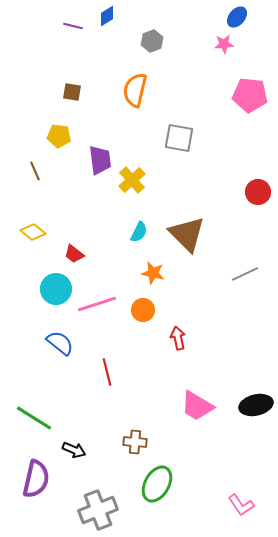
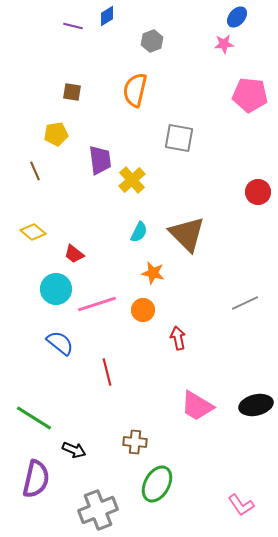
yellow pentagon: moved 3 px left, 2 px up; rotated 15 degrees counterclockwise
gray line: moved 29 px down
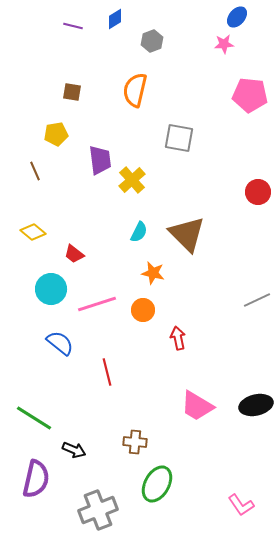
blue diamond: moved 8 px right, 3 px down
cyan circle: moved 5 px left
gray line: moved 12 px right, 3 px up
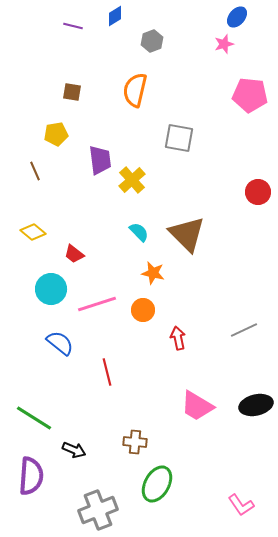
blue diamond: moved 3 px up
pink star: rotated 12 degrees counterclockwise
cyan semicircle: rotated 70 degrees counterclockwise
gray line: moved 13 px left, 30 px down
purple semicircle: moved 5 px left, 3 px up; rotated 9 degrees counterclockwise
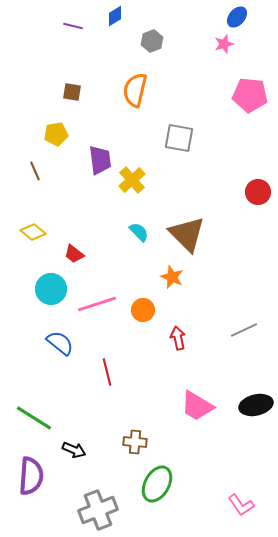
orange star: moved 19 px right, 4 px down; rotated 10 degrees clockwise
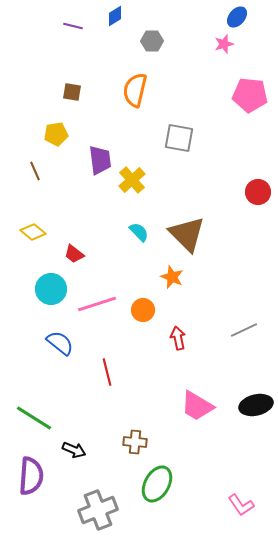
gray hexagon: rotated 20 degrees clockwise
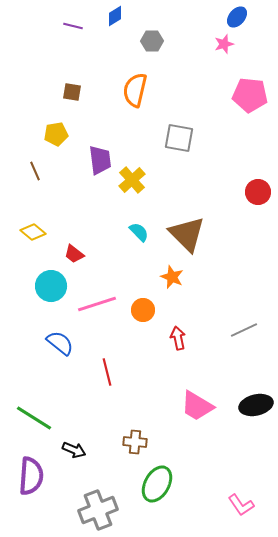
cyan circle: moved 3 px up
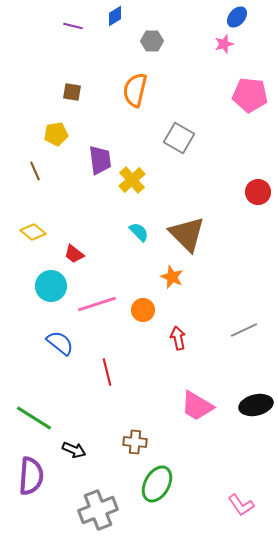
gray square: rotated 20 degrees clockwise
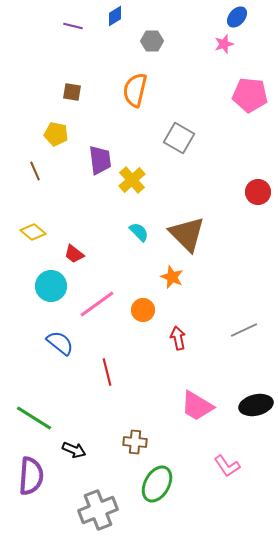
yellow pentagon: rotated 20 degrees clockwise
pink line: rotated 18 degrees counterclockwise
pink L-shape: moved 14 px left, 39 px up
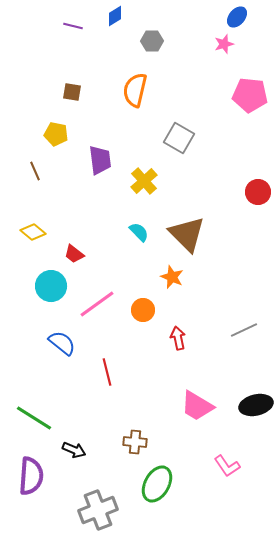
yellow cross: moved 12 px right, 1 px down
blue semicircle: moved 2 px right
